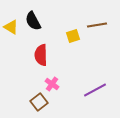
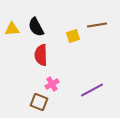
black semicircle: moved 3 px right, 6 px down
yellow triangle: moved 1 px right, 2 px down; rotated 35 degrees counterclockwise
pink cross: rotated 24 degrees clockwise
purple line: moved 3 px left
brown square: rotated 30 degrees counterclockwise
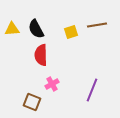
black semicircle: moved 2 px down
yellow square: moved 2 px left, 4 px up
purple line: rotated 40 degrees counterclockwise
brown square: moved 7 px left
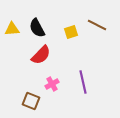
brown line: rotated 36 degrees clockwise
black semicircle: moved 1 px right, 1 px up
red semicircle: rotated 135 degrees counterclockwise
purple line: moved 9 px left, 8 px up; rotated 35 degrees counterclockwise
brown square: moved 1 px left, 1 px up
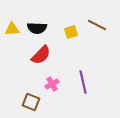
black semicircle: rotated 60 degrees counterclockwise
brown square: moved 1 px down
